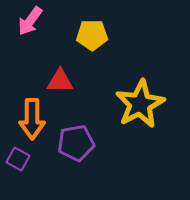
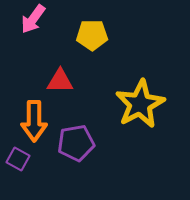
pink arrow: moved 3 px right, 2 px up
orange arrow: moved 2 px right, 2 px down
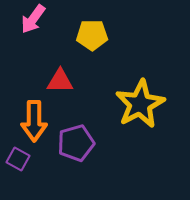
purple pentagon: rotated 6 degrees counterclockwise
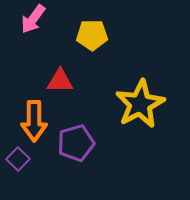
purple square: rotated 15 degrees clockwise
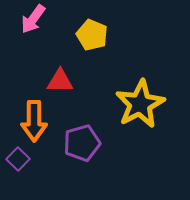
yellow pentagon: rotated 24 degrees clockwise
purple pentagon: moved 6 px right
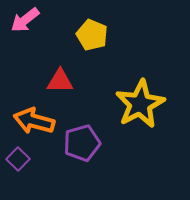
pink arrow: moved 8 px left, 1 px down; rotated 16 degrees clockwise
orange arrow: rotated 105 degrees clockwise
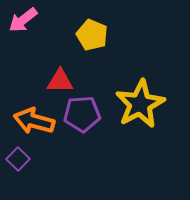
pink arrow: moved 2 px left
purple pentagon: moved 29 px up; rotated 12 degrees clockwise
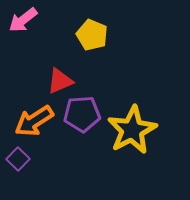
red triangle: rotated 24 degrees counterclockwise
yellow star: moved 8 px left, 26 px down
orange arrow: rotated 48 degrees counterclockwise
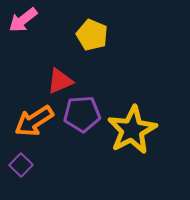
purple square: moved 3 px right, 6 px down
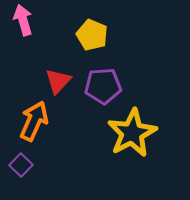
pink arrow: rotated 112 degrees clockwise
red triangle: moved 2 px left; rotated 24 degrees counterclockwise
purple pentagon: moved 21 px right, 28 px up
orange arrow: rotated 147 degrees clockwise
yellow star: moved 3 px down
